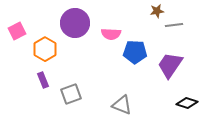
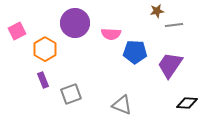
black diamond: rotated 15 degrees counterclockwise
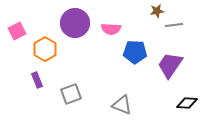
pink semicircle: moved 5 px up
purple rectangle: moved 6 px left
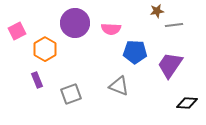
gray triangle: moved 3 px left, 19 px up
